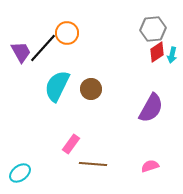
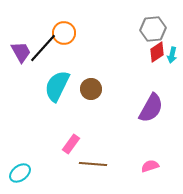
orange circle: moved 3 px left
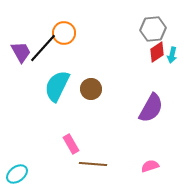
pink rectangle: rotated 66 degrees counterclockwise
cyan ellipse: moved 3 px left, 1 px down
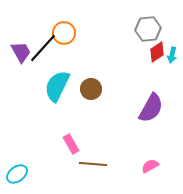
gray hexagon: moved 5 px left
pink semicircle: rotated 12 degrees counterclockwise
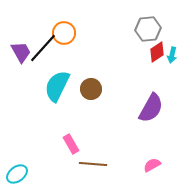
pink semicircle: moved 2 px right, 1 px up
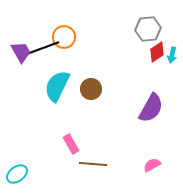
orange circle: moved 4 px down
black line: rotated 28 degrees clockwise
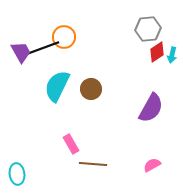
cyan ellipse: rotated 60 degrees counterclockwise
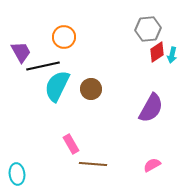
black line: moved 18 px down; rotated 8 degrees clockwise
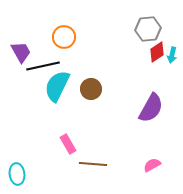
pink rectangle: moved 3 px left
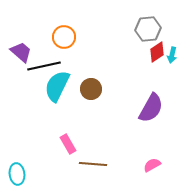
purple trapezoid: rotated 20 degrees counterclockwise
black line: moved 1 px right
